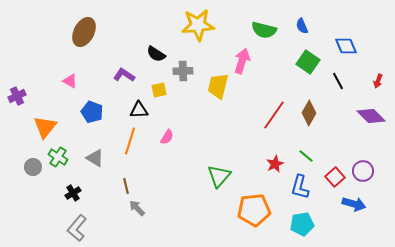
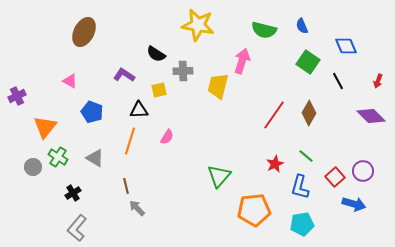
yellow star: rotated 16 degrees clockwise
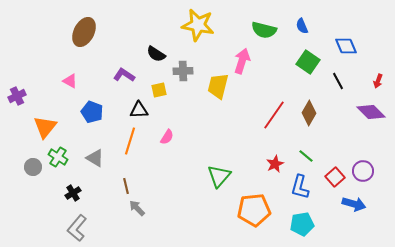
purple diamond: moved 4 px up
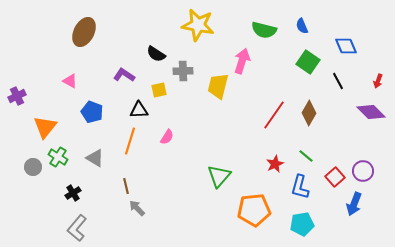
blue arrow: rotated 95 degrees clockwise
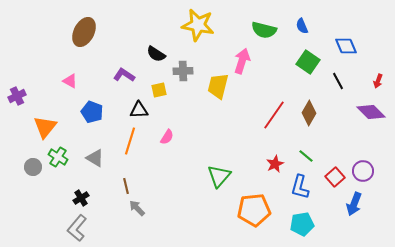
black cross: moved 8 px right, 5 px down
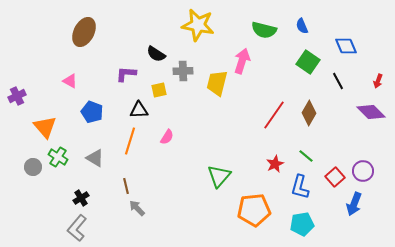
purple L-shape: moved 2 px right, 1 px up; rotated 30 degrees counterclockwise
yellow trapezoid: moved 1 px left, 3 px up
orange triangle: rotated 20 degrees counterclockwise
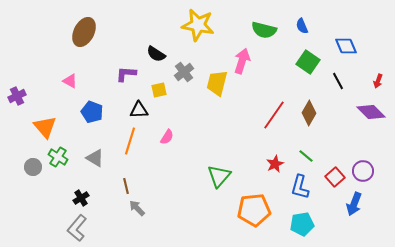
gray cross: moved 1 px right, 1 px down; rotated 36 degrees counterclockwise
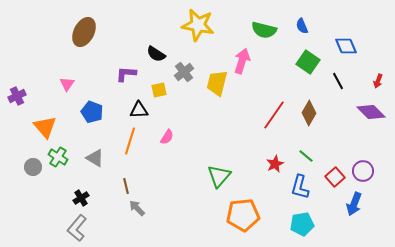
pink triangle: moved 3 px left, 3 px down; rotated 35 degrees clockwise
orange pentagon: moved 11 px left, 5 px down
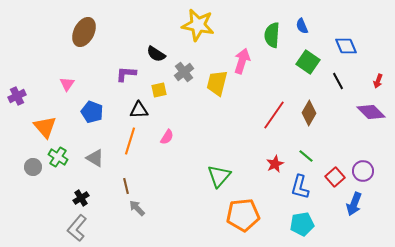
green semicircle: moved 8 px right, 5 px down; rotated 80 degrees clockwise
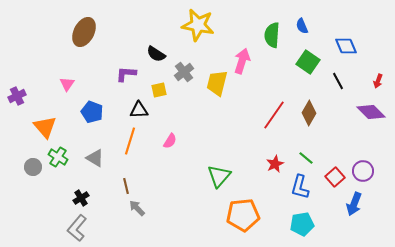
pink semicircle: moved 3 px right, 4 px down
green line: moved 2 px down
